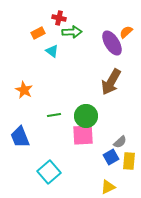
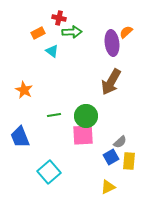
purple ellipse: rotated 25 degrees clockwise
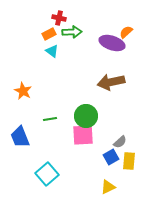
orange rectangle: moved 11 px right, 1 px down
purple ellipse: rotated 65 degrees counterclockwise
brown arrow: rotated 48 degrees clockwise
orange star: moved 1 px left, 1 px down
green line: moved 4 px left, 4 px down
cyan square: moved 2 px left, 2 px down
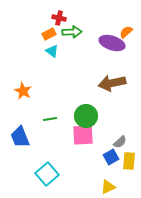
brown arrow: moved 1 px right, 1 px down
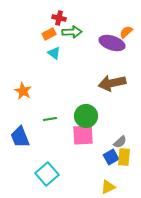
cyan triangle: moved 2 px right, 2 px down
yellow rectangle: moved 5 px left, 4 px up
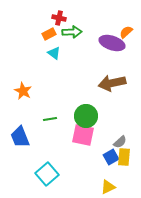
pink square: rotated 15 degrees clockwise
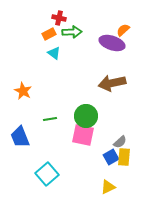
orange semicircle: moved 3 px left, 2 px up
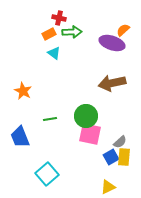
pink square: moved 7 px right, 1 px up
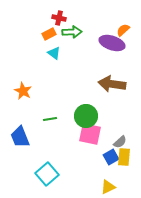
brown arrow: moved 1 px down; rotated 20 degrees clockwise
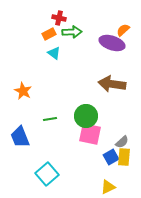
gray semicircle: moved 2 px right
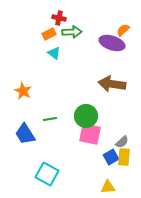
blue trapezoid: moved 5 px right, 3 px up; rotated 10 degrees counterclockwise
cyan square: rotated 20 degrees counterclockwise
yellow triangle: rotated 21 degrees clockwise
